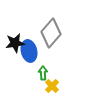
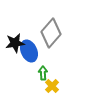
blue ellipse: rotated 10 degrees counterclockwise
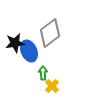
gray diamond: moved 1 px left; rotated 12 degrees clockwise
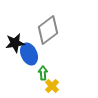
gray diamond: moved 2 px left, 3 px up
blue ellipse: moved 3 px down
